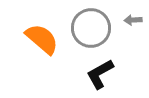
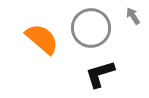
gray arrow: moved 4 px up; rotated 60 degrees clockwise
black L-shape: rotated 12 degrees clockwise
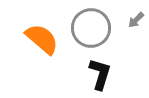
gray arrow: moved 3 px right, 4 px down; rotated 102 degrees counterclockwise
black L-shape: rotated 124 degrees clockwise
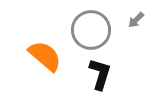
gray circle: moved 2 px down
orange semicircle: moved 3 px right, 17 px down
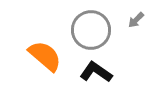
black L-shape: moved 4 px left, 2 px up; rotated 72 degrees counterclockwise
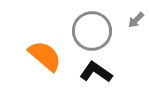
gray circle: moved 1 px right, 1 px down
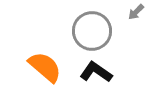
gray arrow: moved 8 px up
orange semicircle: moved 11 px down
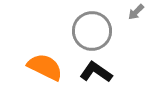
orange semicircle: rotated 15 degrees counterclockwise
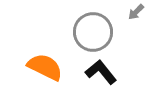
gray circle: moved 1 px right, 1 px down
black L-shape: moved 5 px right; rotated 16 degrees clockwise
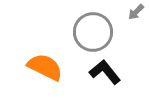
black L-shape: moved 4 px right
